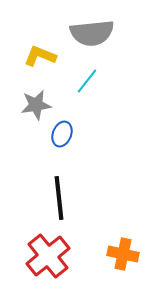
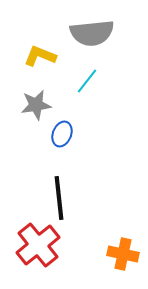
red cross: moved 10 px left, 11 px up
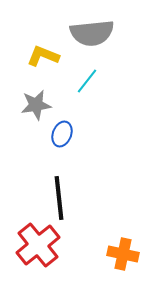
yellow L-shape: moved 3 px right
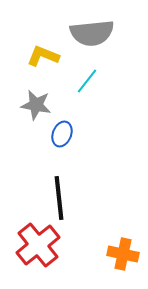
gray star: rotated 20 degrees clockwise
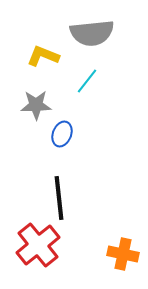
gray star: rotated 12 degrees counterclockwise
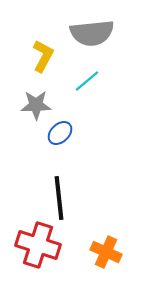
yellow L-shape: rotated 96 degrees clockwise
cyan line: rotated 12 degrees clockwise
blue ellipse: moved 2 px left, 1 px up; rotated 25 degrees clockwise
red cross: rotated 33 degrees counterclockwise
orange cross: moved 17 px left, 2 px up; rotated 12 degrees clockwise
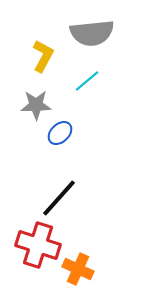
black line: rotated 48 degrees clockwise
orange cross: moved 28 px left, 17 px down
